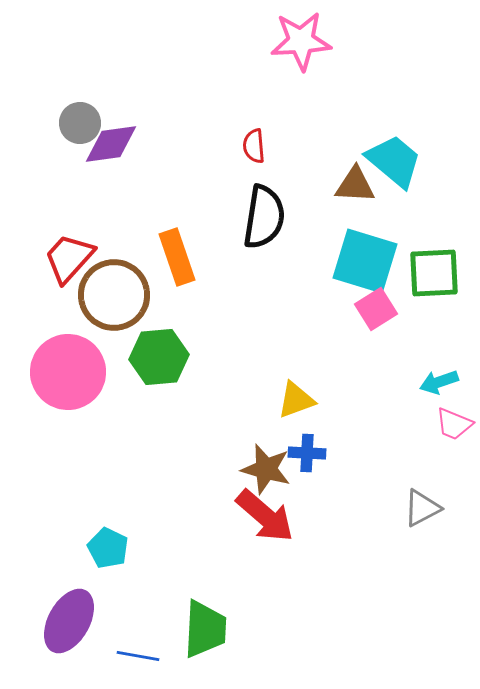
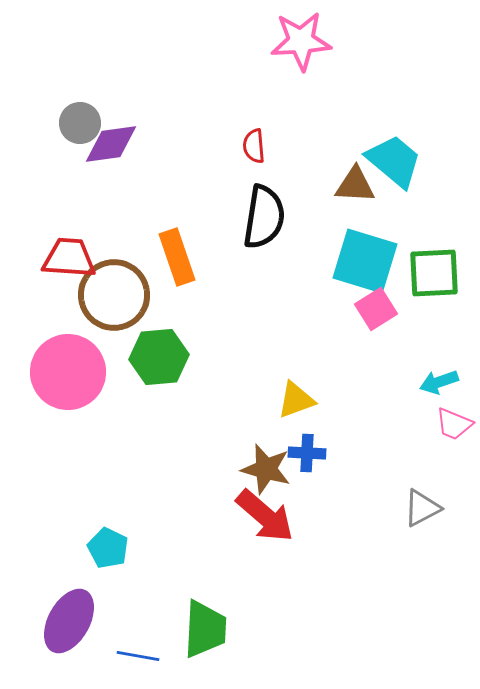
red trapezoid: rotated 52 degrees clockwise
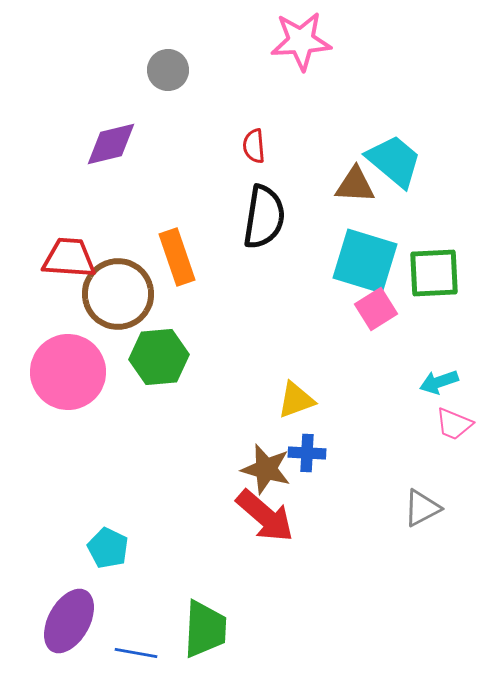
gray circle: moved 88 px right, 53 px up
purple diamond: rotated 6 degrees counterclockwise
brown circle: moved 4 px right, 1 px up
blue line: moved 2 px left, 3 px up
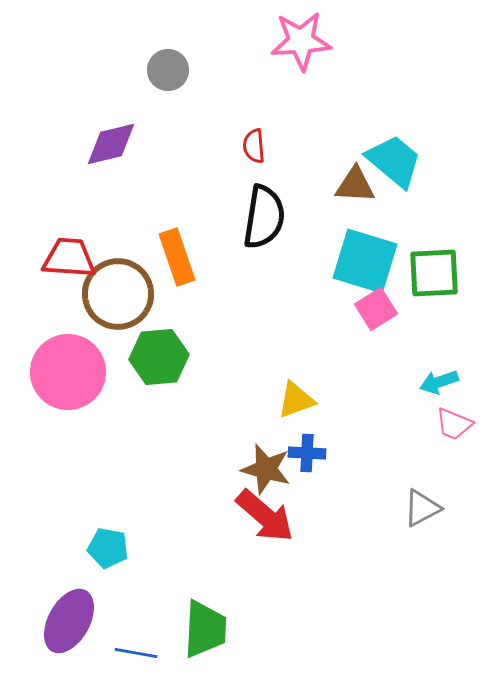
cyan pentagon: rotated 15 degrees counterclockwise
